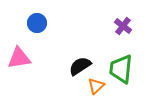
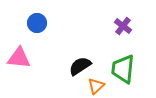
pink triangle: rotated 15 degrees clockwise
green trapezoid: moved 2 px right
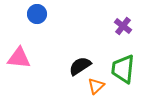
blue circle: moved 9 px up
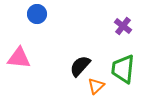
black semicircle: rotated 15 degrees counterclockwise
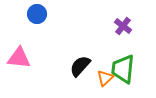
orange triangle: moved 9 px right, 8 px up
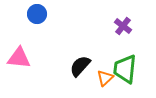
green trapezoid: moved 2 px right
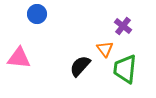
orange triangle: moved 29 px up; rotated 24 degrees counterclockwise
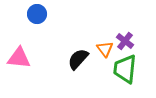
purple cross: moved 2 px right, 15 px down
black semicircle: moved 2 px left, 7 px up
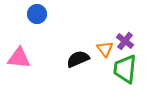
black semicircle: rotated 25 degrees clockwise
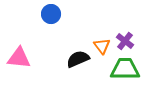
blue circle: moved 14 px right
orange triangle: moved 3 px left, 3 px up
green trapezoid: rotated 84 degrees clockwise
